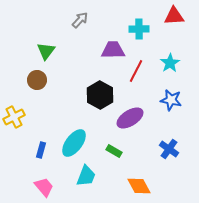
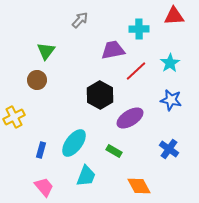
purple trapezoid: rotated 10 degrees counterclockwise
red line: rotated 20 degrees clockwise
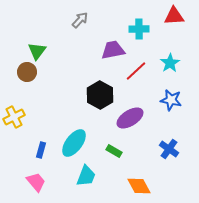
green triangle: moved 9 px left
brown circle: moved 10 px left, 8 px up
pink trapezoid: moved 8 px left, 5 px up
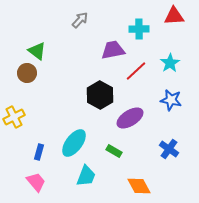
green triangle: rotated 30 degrees counterclockwise
brown circle: moved 1 px down
blue rectangle: moved 2 px left, 2 px down
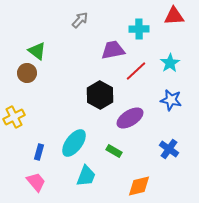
orange diamond: rotated 75 degrees counterclockwise
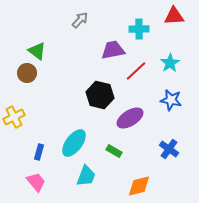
black hexagon: rotated 16 degrees counterclockwise
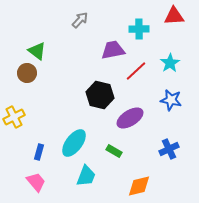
blue cross: rotated 30 degrees clockwise
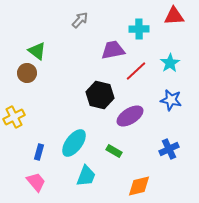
purple ellipse: moved 2 px up
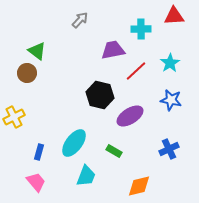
cyan cross: moved 2 px right
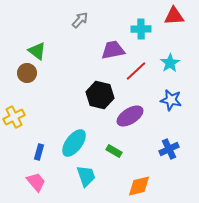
cyan trapezoid: rotated 40 degrees counterclockwise
